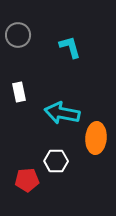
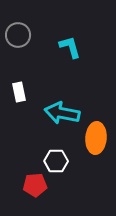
red pentagon: moved 8 px right, 5 px down
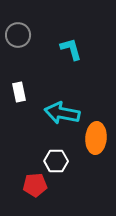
cyan L-shape: moved 1 px right, 2 px down
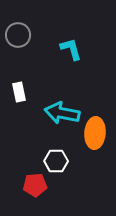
orange ellipse: moved 1 px left, 5 px up
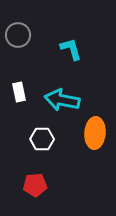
cyan arrow: moved 13 px up
white hexagon: moved 14 px left, 22 px up
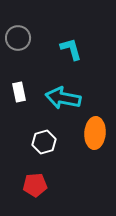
gray circle: moved 3 px down
cyan arrow: moved 1 px right, 2 px up
white hexagon: moved 2 px right, 3 px down; rotated 15 degrees counterclockwise
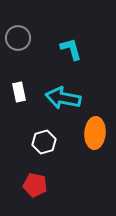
red pentagon: rotated 15 degrees clockwise
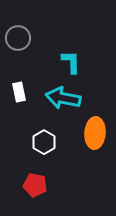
cyan L-shape: moved 13 px down; rotated 15 degrees clockwise
white hexagon: rotated 15 degrees counterclockwise
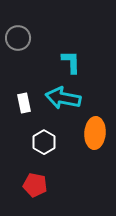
white rectangle: moved 5 px right, 11 px down
